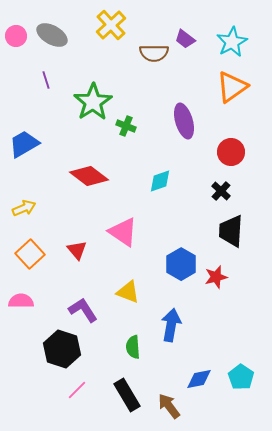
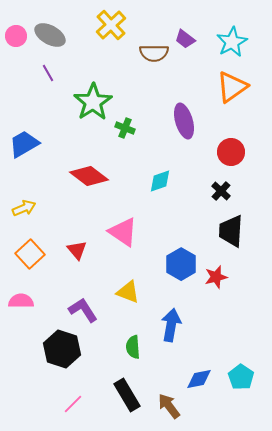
gray ellipse: moved 2 px left
purple line: moved 2 px right, 7 px up; rotated 12 degrees counterclockwise
green cross: moved 1 px left, 2 px down
pink line: moved 4 px left, 14 px down
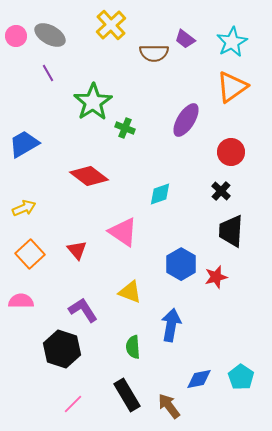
purple ellipse: moved 2 px right, 1 px up; rotated 48 degrees clockwise
cyan diamond: moved 13 px down
yellow triangle: moved 2 px right
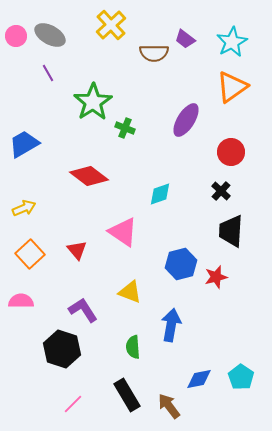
blue hexagon: rotated 16 degrees clockwise
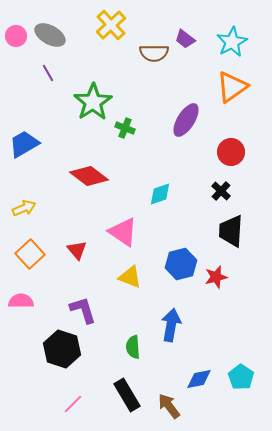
yellow triangle: moved 15 px up
purple L-shape: rotated 16 degrees clockwise
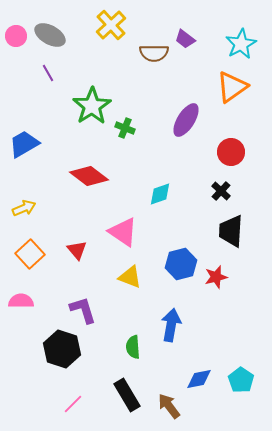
cyan star: moved 9 px right, 2 px down
green star: moved 1 px left, 4 px down
cyan pentagon: moved 3 px down
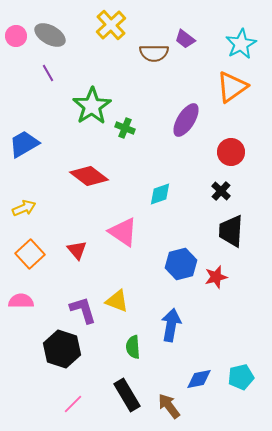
yellow triangle: moved 13 px left, 24 px down
cyan pentagon: moved 3 px up; rotated 25 degrees clockwise
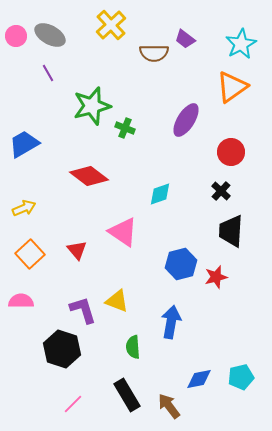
green star: rotated 18 degrees clockwise
blue arrow: moved 3 px up
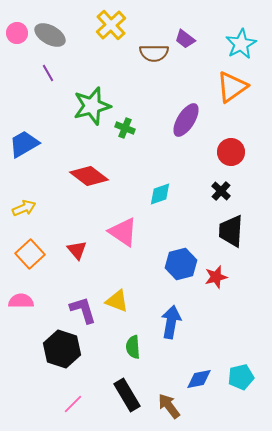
pink circle: moved 1 px right, 3 px up
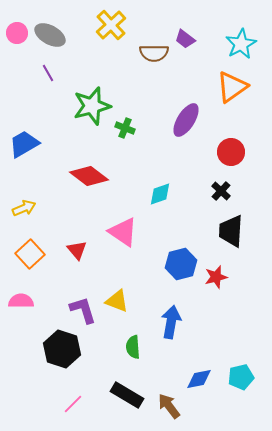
black rectangle: rotated 28 degrees counterclockwise
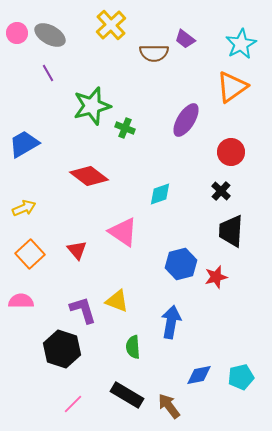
blue diamond: moved 4 px up
